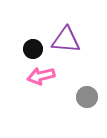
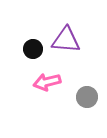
pink arrow: moved 6 px right, 6 px down
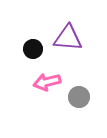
purple triangle: moved 2 px right, 2 px up
gray circle: moved 8 px left
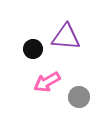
purple triangle: moved 2 px left, 1 px up
pink arrow: rotated 16 degrees counterclockwise
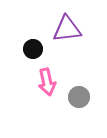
purple triangle: moved 1 px right, 8 px up; rotated 12 degrees counterclockwise
pink arrow: rotated 72 degrees counterclockwise
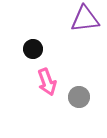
purple triangle: moved 18 px right, 10 px up
pink arrow: rotated 8 degrees counterclockwise
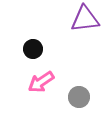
pink arrow: moved 6 px left; rotated 76 degrees clockwise
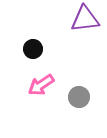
pink arrow: moved 3 px down
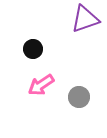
purple triangle: rotated 12 degrees counterclockwise
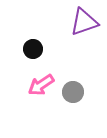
purple triangle: moved 1 px left, 3 px down
gray circle: moved 6 px left, 5 px up
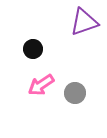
gray circle: moved 2 px right, 1 px down
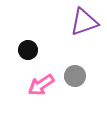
black circle: moved 5 px left, 1 px down
gray circle: moved 17 px up
